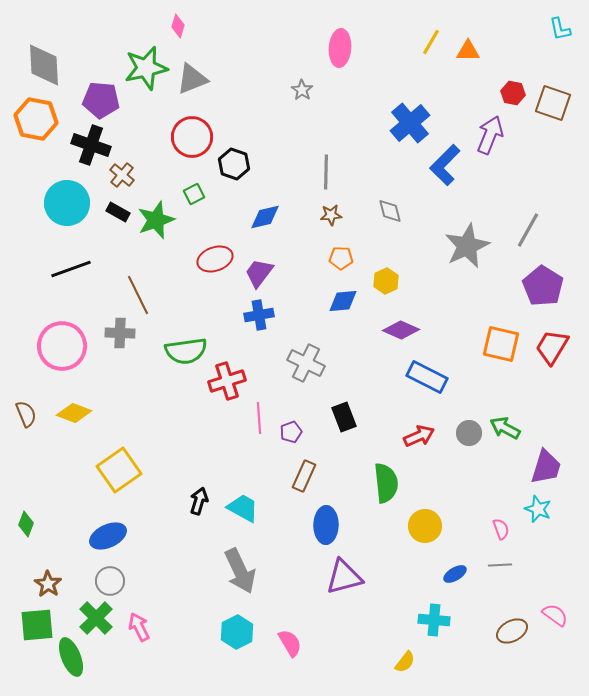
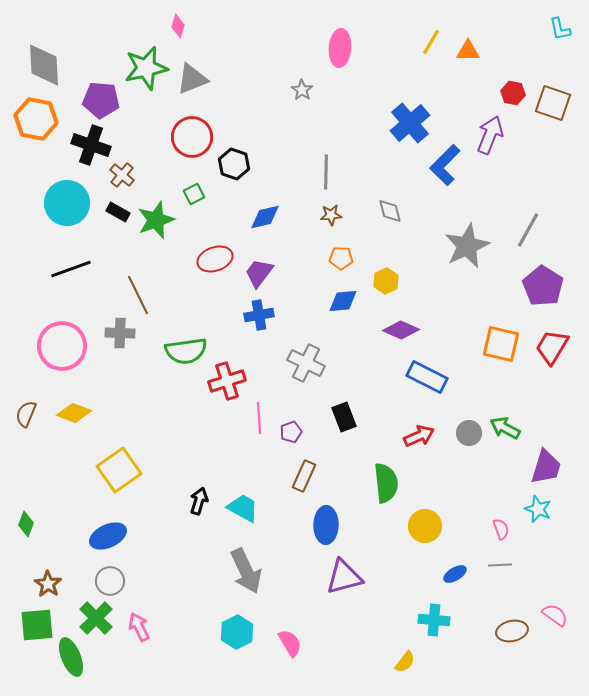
brown semicircle at (26, 414): rotated 136 degrees counterclockwise
gray arrow at (240, 571): moved 6 px right
brown ellipse at (512, 631): rotated 16 degrees clockwise
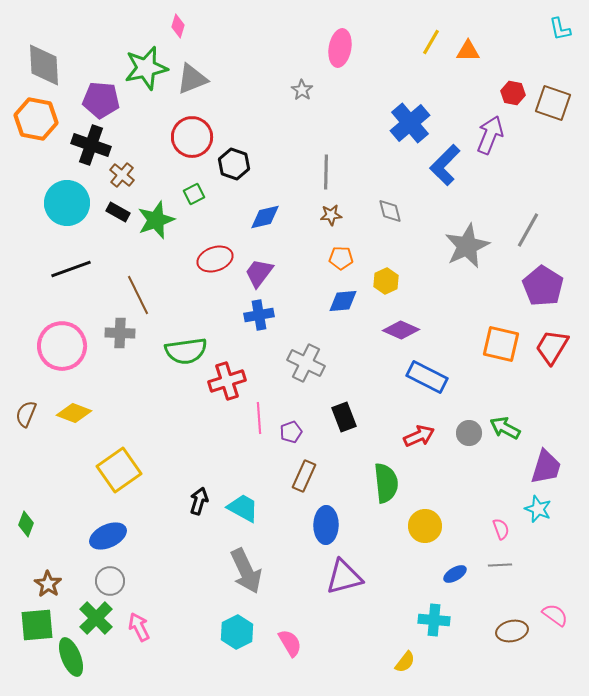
pink ellipse at (340, 48): rotated 6 degrees clockwise
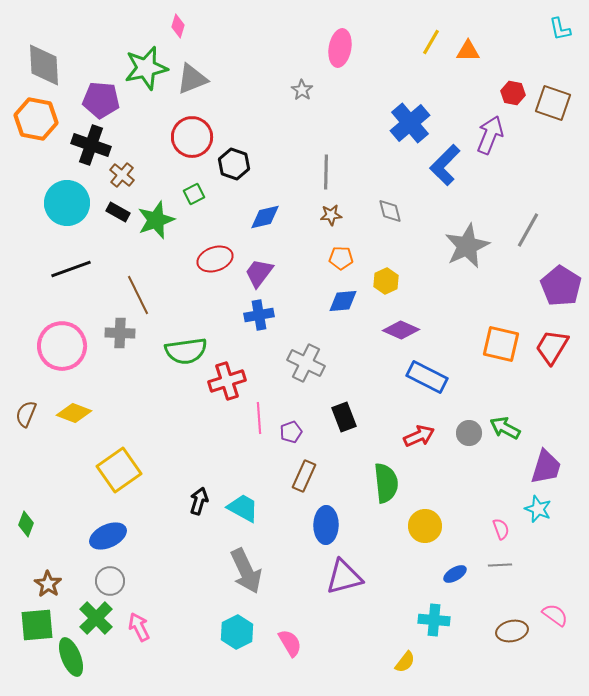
purple pentagon at (543, 286): moved 18 px right
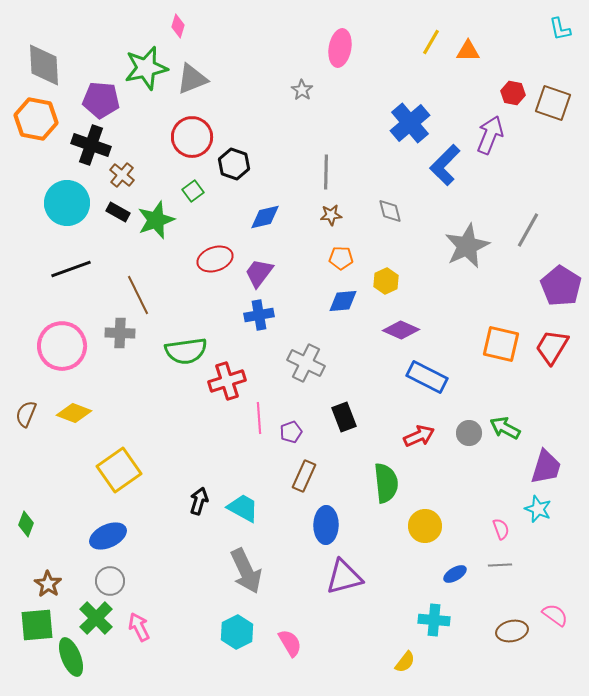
green square at (194, 194): moved 1 px left, 3 px up; rotated 10 degrees counterclockwise
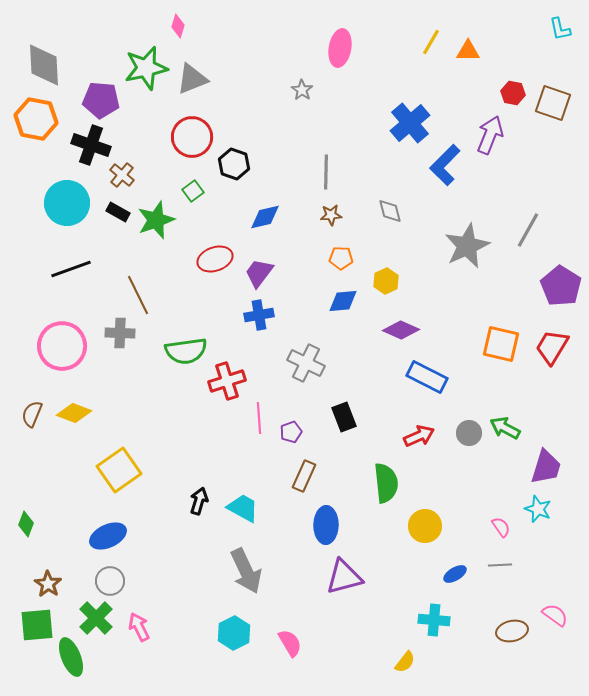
brown semicircle at (26, 414): moved 6 px right
pink semicircle at (501, 529): moved 2 px up; rotated 15 degrees counterclockwise
cyan hexagon at (237, 632): moved 3 px left, 1 px down
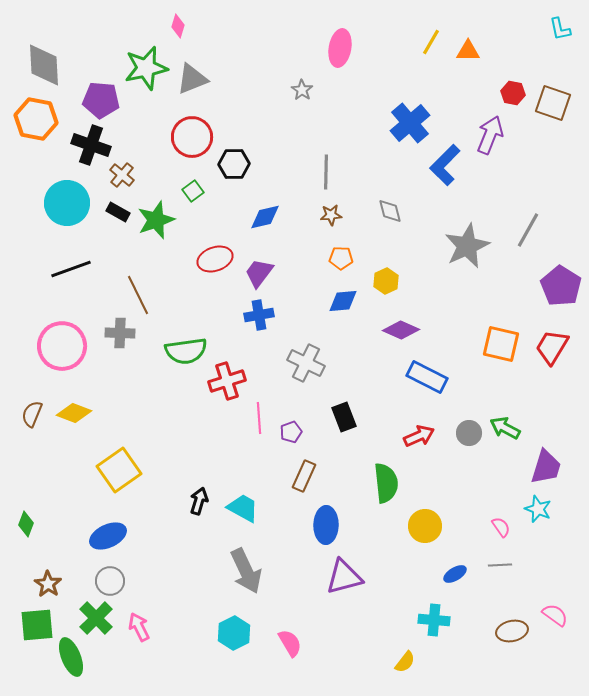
black hexagon at (234, 164): rotated 20 degrees counterclockwise
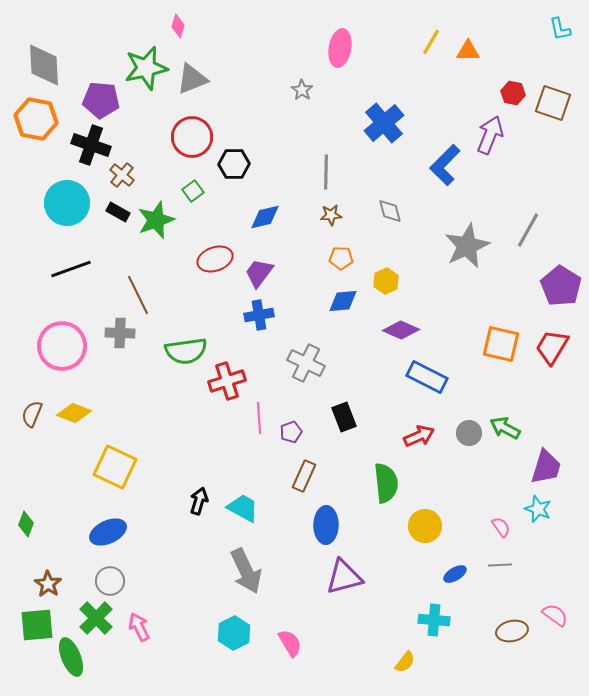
blue cross at (410, 123): moved 26 px left
yellow square at (119, 470): moved 4 px left, 3 px up; rotated 30 degrees counterclockwise
blue ellipse at (108, 536): moved 4 px up
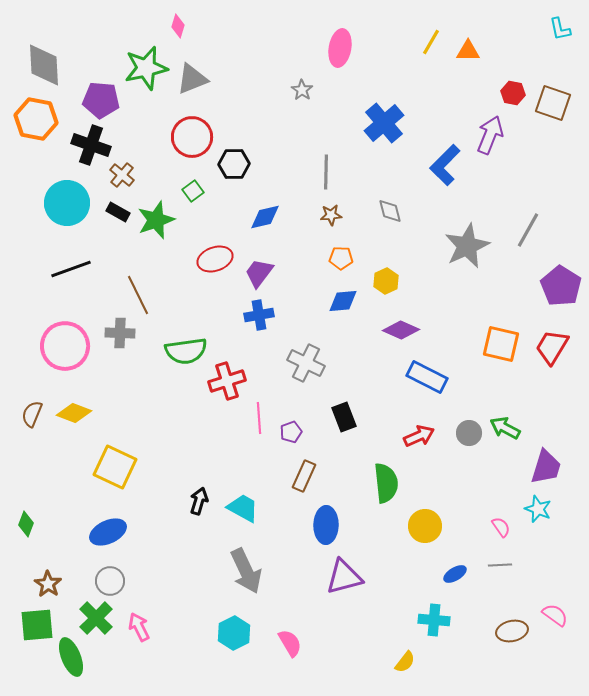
pink circle at (62, 346): moved 3 px right
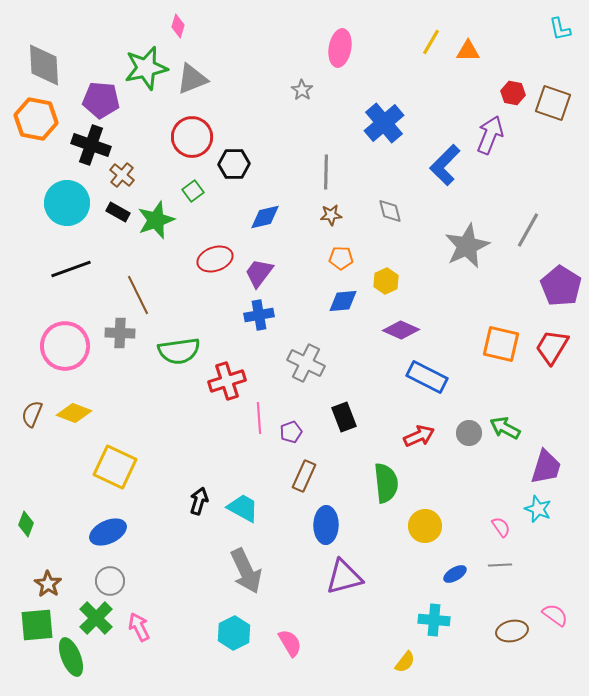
green semicircle at (186, 351): moved 7 px left
